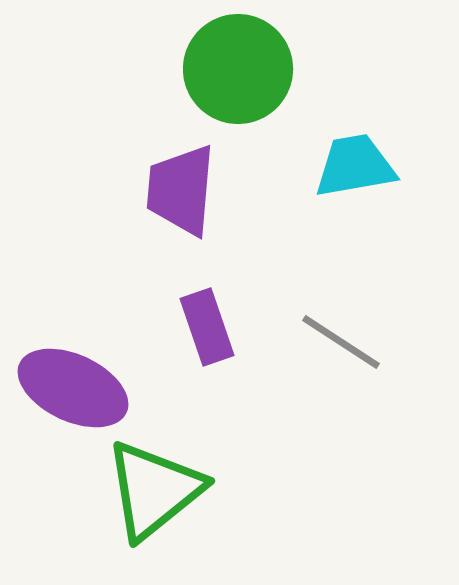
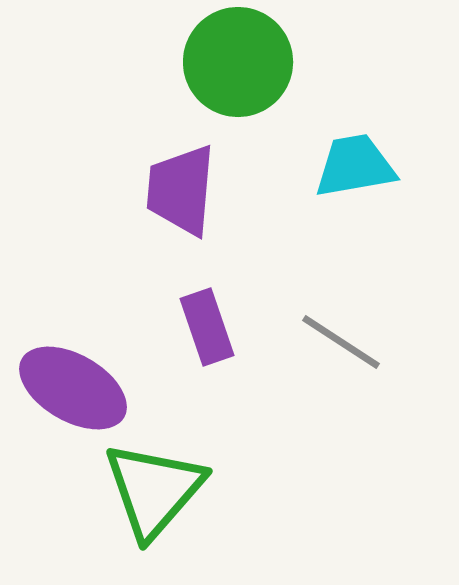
green circle: moved 7 px up
purple ellipse: rotated 5 degrees clockwise
green triangle: rotated 10 degrees counterclockwise
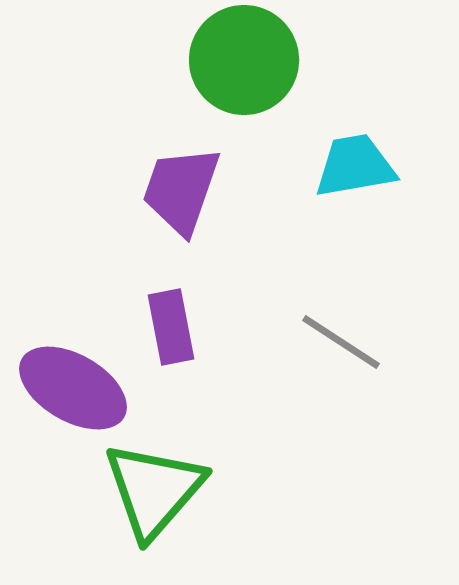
green circle: moved 6 px right, 2 px up
purple trapezoid: rotated 14 degrees clockwise
purple rectangle: moved 36 px left; rotated 8 degrees clockwise
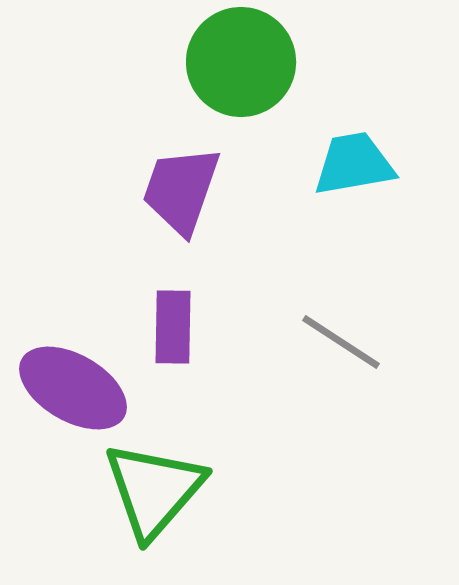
green circle: moved 3 px left, 2 px down
cyan trapezoid: moved 1 px left, 2 px up
purple rectangle: moved 2 px right; rotated 12 degrees clockwise
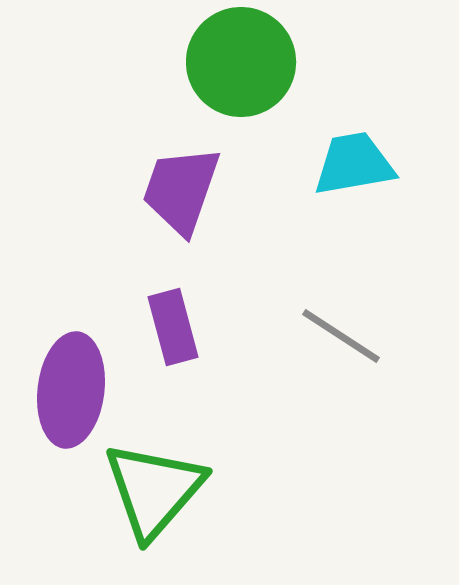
purple rectangle: rotated 16 degrees counterclockwise
gray line: moved 6 px up
purple ellipse: moved 2 px left, 2 px down; rotated 67 degrees clockwise
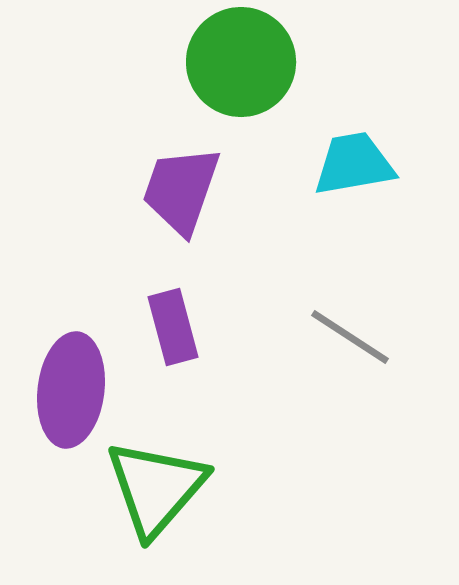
gray line: moved 9 px right, 1 px down
green triangle: moved 2 px right, 2 px up
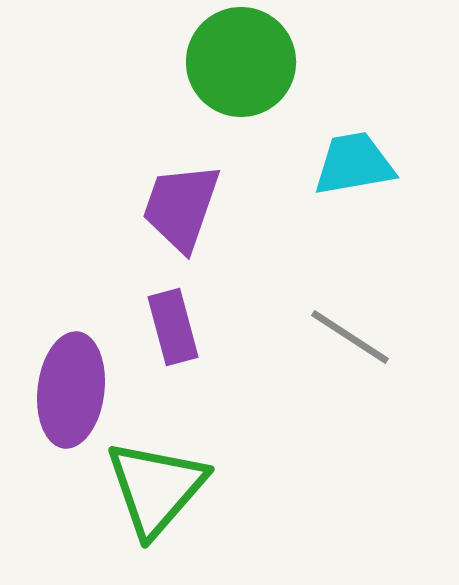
purple trapezoid: moved 17 px down
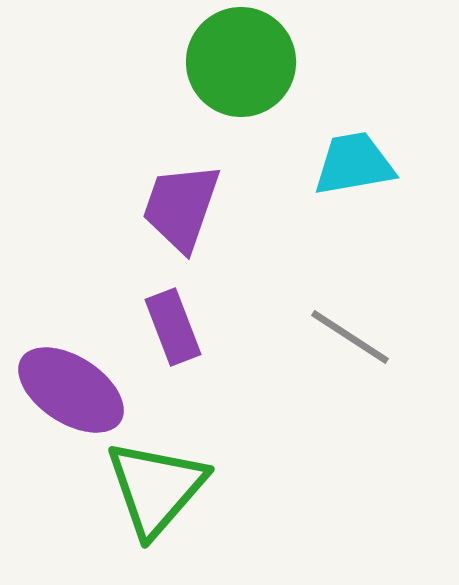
purple rectangle: rotated 6 degrees counterclockwise
purple ellipse: rotated 64 degrees counterclockwise
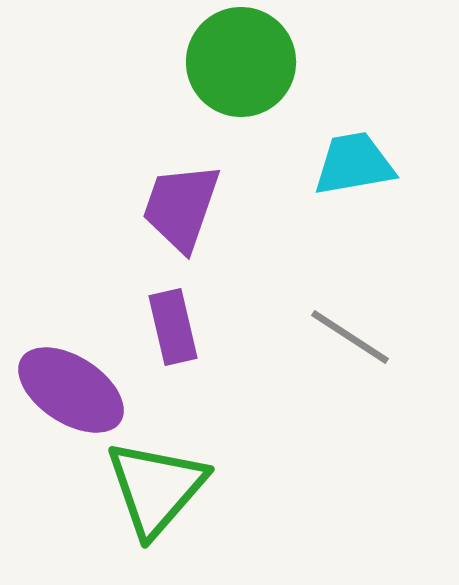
purple rectangle: rotated 8 degrees clockwise
